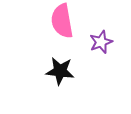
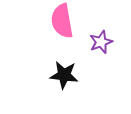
black star: moved 4 px right, 4 px down
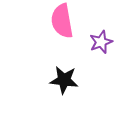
black star: moved 5 px down
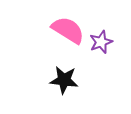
pink semicircle: moved 6 px right, 9 px down; rotated 132 degrees clockwise
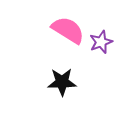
black star: moved 2 px left, 2 px down; rotated 8 degrees counterclockwise
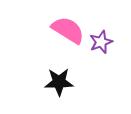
black star: moved 3 px left
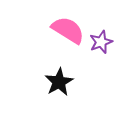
black star: rotated 28 degrees counterclockwise
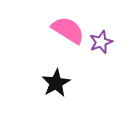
black star: moved 3 px left, 1 px down
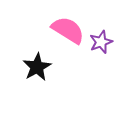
black star: moved 19 px left, 16 px up
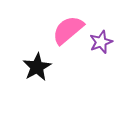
pink semicircle: rotated 72 degrees counterclockwise
